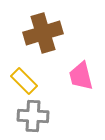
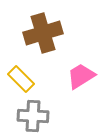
pink trapezoid: rotated 72 degrees clockwise
yellow rectangle: moved 3 px left, 2 px up
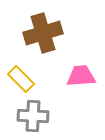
pink trapezoid: rotated 28 degrees clockwise
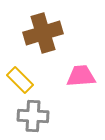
yellow rectangle: moved 1 px left, 1 px down
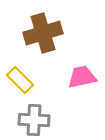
pink trapezoid: moved 1 px right, 1 px down; rotated 8 degrees counterclockwise
gray cross: moved 1 px right, 4 px down
